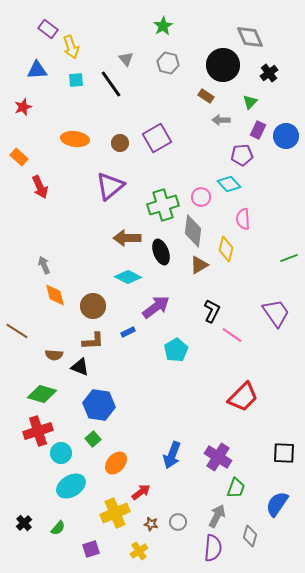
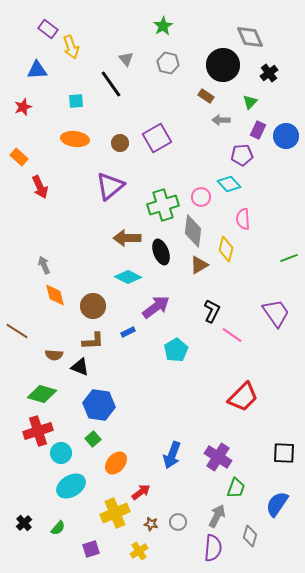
cyan square at (76, 80): moved 21 px down
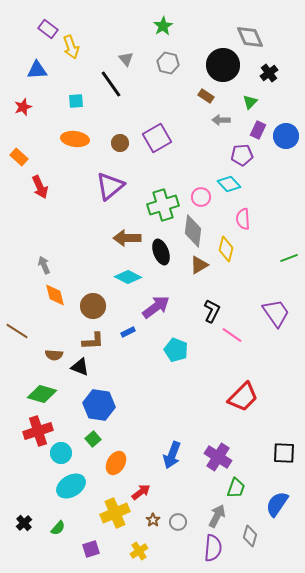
cyan pentagon at (176, 350): rotated 20 degrees counterclockwise
orange ellipse at (116, 463): rotated 10 degrees counterclockwise
brown star at (151, 524): moved 2 px right, 4 px up; rotated 24 degrees clockwise
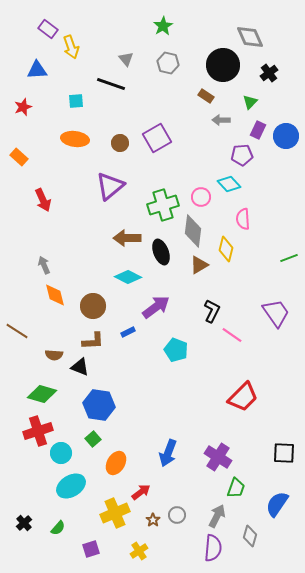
black line at (111, 84): rotated 36 degrees counterclockwise
red arrow at (40, 187): moved 3 px right, 13 px down
blue arrow at (172, 455): moved 4 px left, 2 px up
gray circle at (178, 522): moved 1 px left, 7 px up
